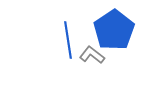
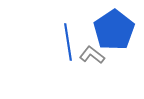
blue line: moved 2 px down
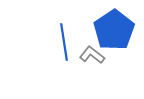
blue line: moved 4 px left
